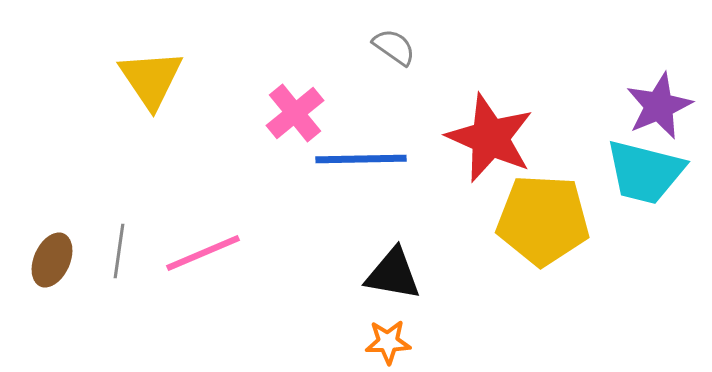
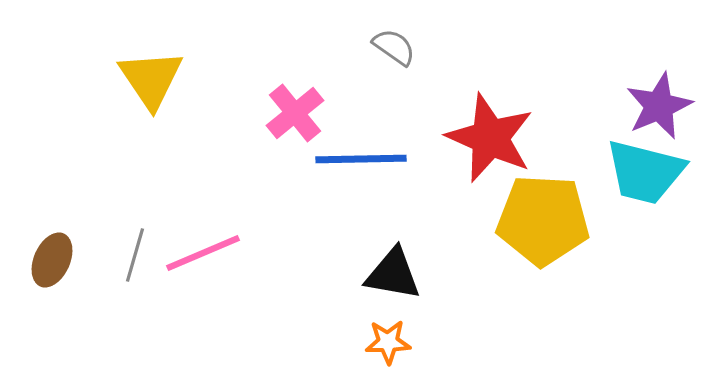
gray line: moved 16 px right, 4 px down; rotated 8 degrees clockwise
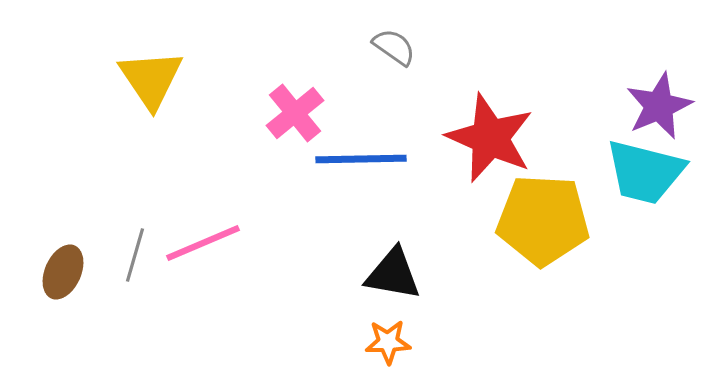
pink line: moved 10 px up
brown ellipse: moved 11 px right, 12 px down
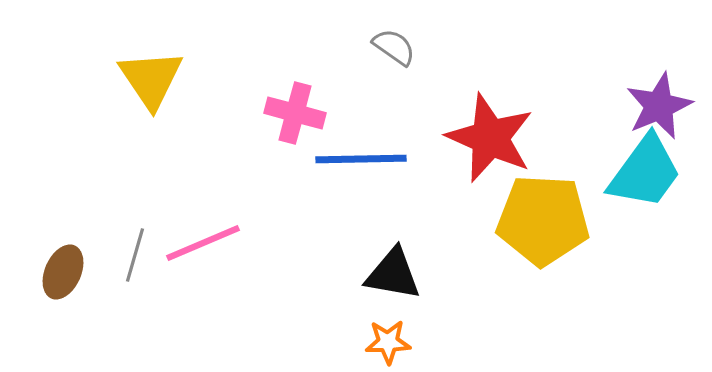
pink cross: rotated 36 degrees counterclockwise
cyan trapezoid: rotated 68 degrees counterclockwise
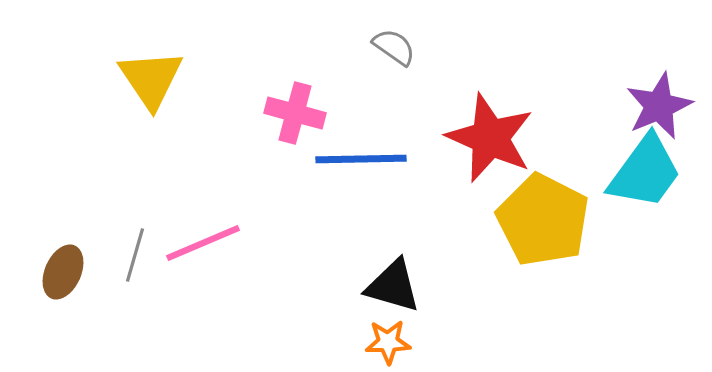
yellow pentagon: rotated 24 degrees clockwise
black triangle: moved 12 px down; rotated 6 degrees clockwise
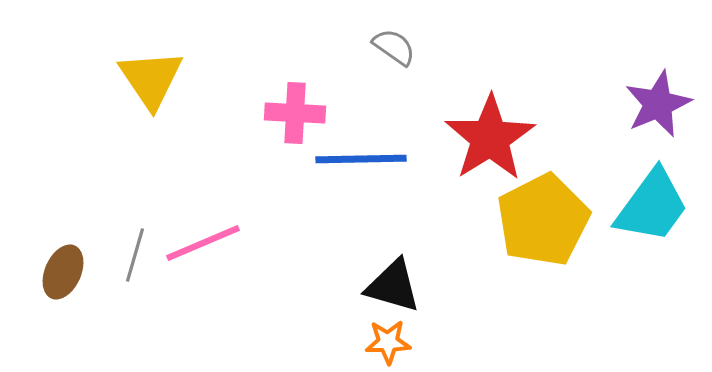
purple star: moved 1 px left, 2 px up
pink cross: rotated 12 degrees counterclockwise
red star: rotated 16 degrees clockwise
cyan trapezoid: moved 7 px right, 34 px down
yellow pentagon: rotated 18 degrees clockwise
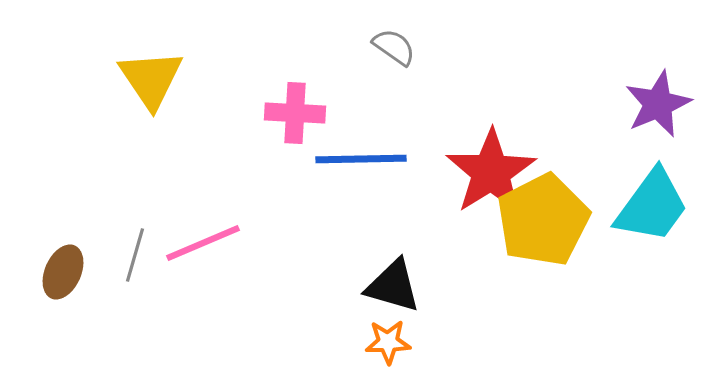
red star: moved 1 px right, 34 px down
